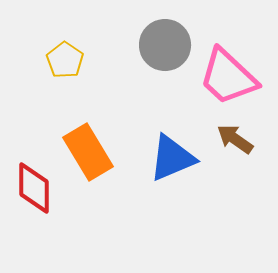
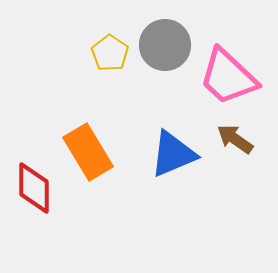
yellow pentagon: moved 45 px right, 7 px up
blue triangle: moved 1 px right, 4 px up
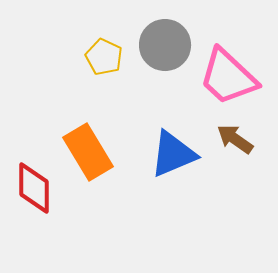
yellow pentagon: moved 6 px left, 4 px down; rotated 9 degrees counterclockwise
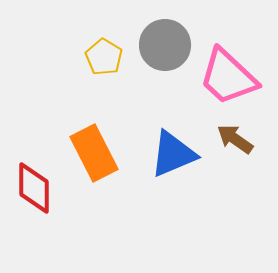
yellow pentagon: rotated 6 degrees clockwise
orange rectangle: moved 6 px right, 1 px down; rotated 4 degrees clockwise
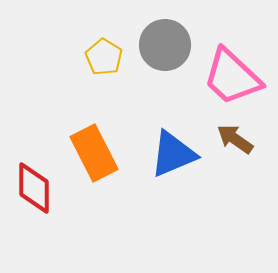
pink trapezoid: moved 4 px right
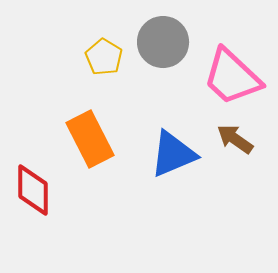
gray circle: moved 2 px left, 3 px up
orange rectangle: moved 4 px left, 14 px up
red diamond: moved 1 px left, 2 px down
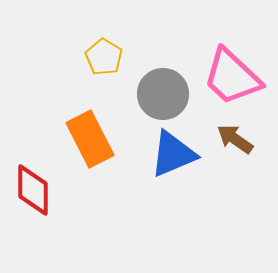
gray circle: moved 52 px down
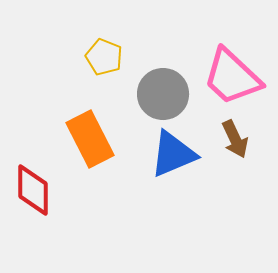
yellow pentagon: rotated 9 degrees counterclockwise
brown arrow: rotated 150 degrees counterclockwise
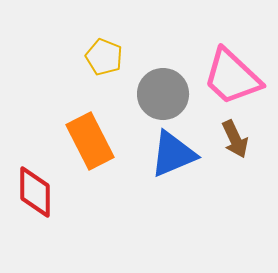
orange rectangle: moved 2 px down
red diamond: moved 2 px right, 2 px down
